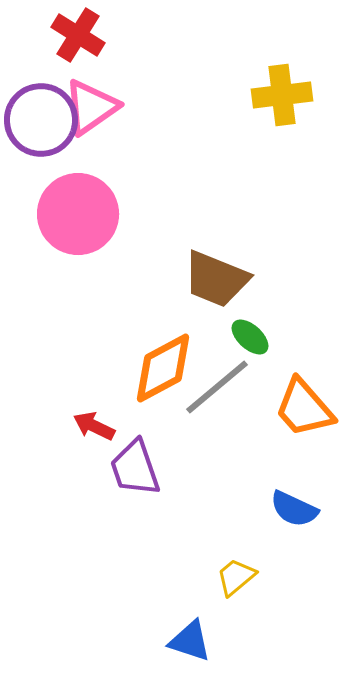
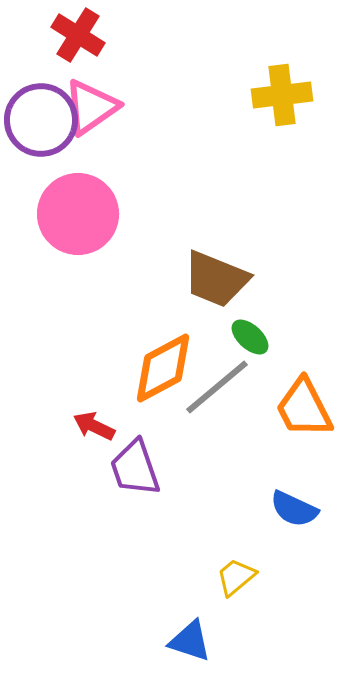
orange trapezoid: rotated 14 degrees clockwise
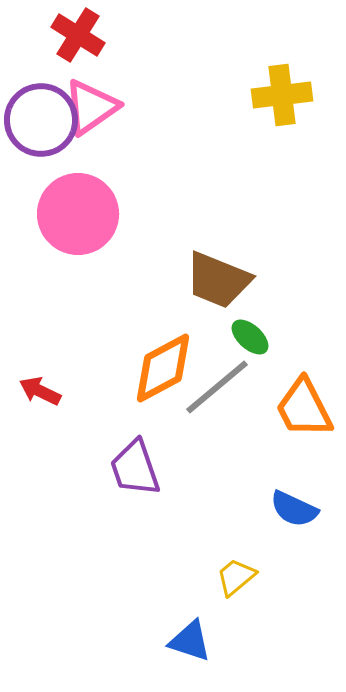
brown trapezoid: moved 2 px right, 1 px down
red arrow: moved 54 px left, 35 px up
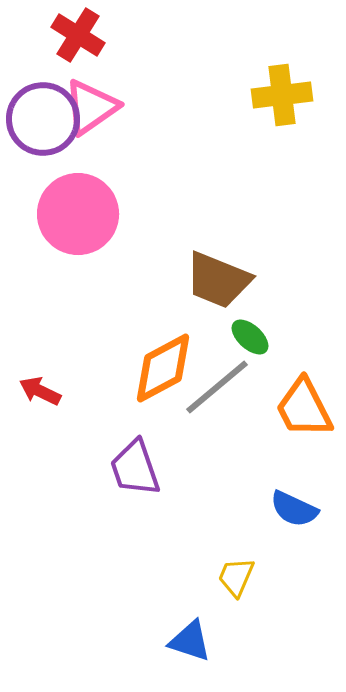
purple circle: moved 2 px right, 1 px up
yellow trapezoid: rotated 27 degrees counterclockwise
